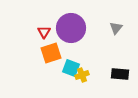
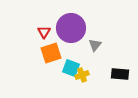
gray triangle: moved 21 px left, 17 px down
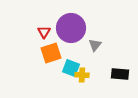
yellow cross: rotated 24 degrees clockwise
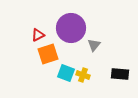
red triangle: moved 6 px left, 3 px down; rotated 32 degrees clockwise
gray triangle: moved 1 px left
orange square: moved 3 px left, 1 px down
cyan square: moved 5 px left, 5 px down
yellow cross: moved 1 px right; rotated 16 degrees clockwise
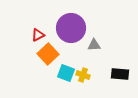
gray triangle: rotated 48 degrees clockwise
orange square: rotated 25 degrees counterclockwise
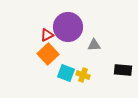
purple circle: moved 3 px left, 1 px up
red triangle: moved 9 px right
black rectangle: moved 3 px right, 4 px up
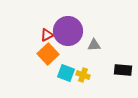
purple circle: moved 4 px down
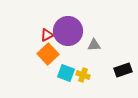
black rectangle: rotated 24 degrees counterclockwise
